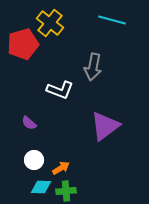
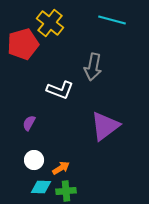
purple semicircle: rotated 77 degrees clockwise
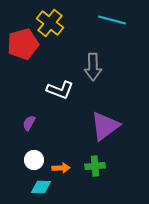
gray arrow: rotated 12 degrees counterclockwise
orange arrow: rotated 30 degrees clockwise
green cross: moved 29 px right, 25 px up
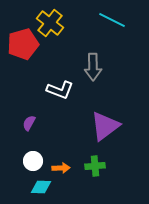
cyan line: rotated 12 degrees clockwise
white circle: moved 1 px left, 1 px down
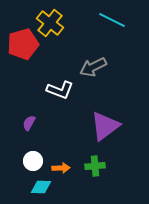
gray arrow: rotated 64 degrees clockwise
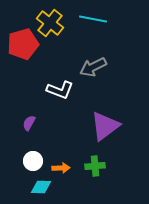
cyan line: moved 19 px left, 1 px up; rotated 16 degrees counterclockwise
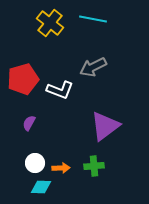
red pentagon: moved 35 px down
white circle: moved 2 px right, 2 px down
green cross: moved 1 px left
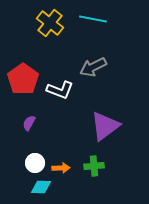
red pentagon: rotated 20 degrees counterclockwise
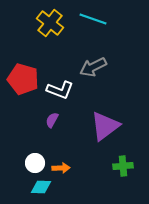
cyan line: rotated 8 degrees clockwise
red pentagon: rotated 20 degrees counterclockwise
purple semicircle: moved 23 px right, 3 px up
green cross: moved 29 px right
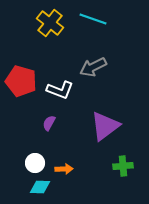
red pentagon: moved 2 px left, 2 px down
purple semicircle: moved 3 px left, 3 px down
orange arrow: moved 3 px right, 1 px down
cyan diamond: moved 1 px left
